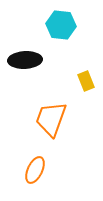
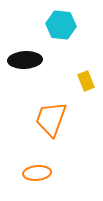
orange ellipse: moved 2 px right, 3 px down; rotated 60 degrees clockwise
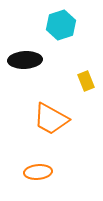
cyan hexagon: rotated 24 degrees counterclockwise
orange trapezoid: rotated 81 degrees counterclockwise
orange ellipse: moved 1 px right, 1 px up
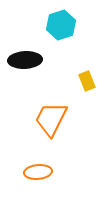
yellow rectangle: moved 1 px right
orange trapezoid: rotated 87 degrees clockwise
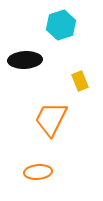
yellow rectangle: moved 7 px left
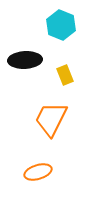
cyan hexagon: rotated 20 degrees counterclockwise
yellow rectangle: moved 15 px left, 6 px up
orange ellipse: rotated 12 degrees counterclockwise
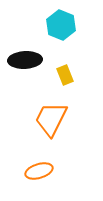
orange ellipse: moved 1 px right, 1 px up
